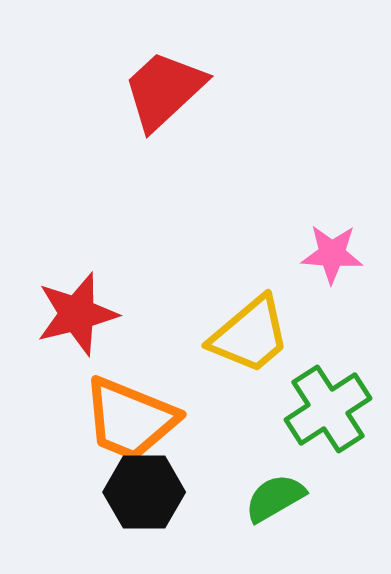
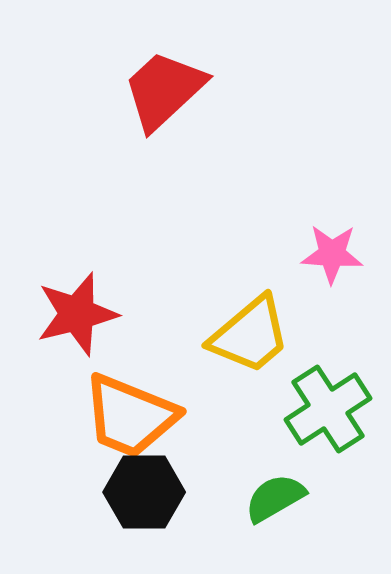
orange trapezoid: moved 3 px up
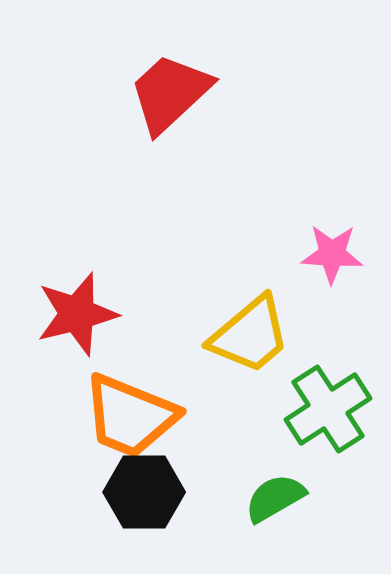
red trapezoid: moved 6 px right, 3 px down
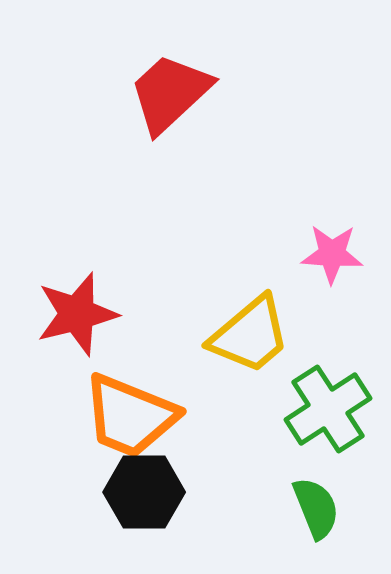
green semicircle: moved 41 px right, 10 px down; rotated 98 degrees clockwise
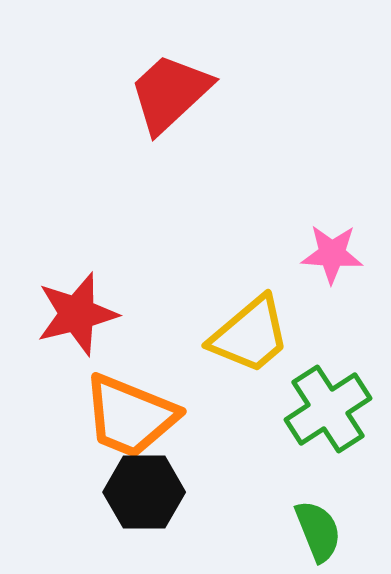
green semicircle: moved 2 px right, 23 px down
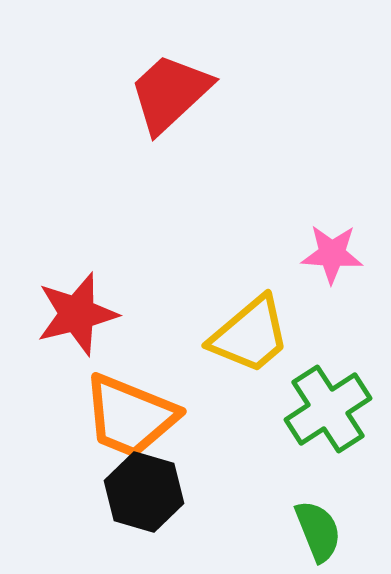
black hexagon: rotated 16 degrees clockwise
